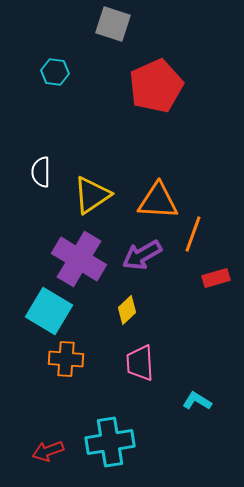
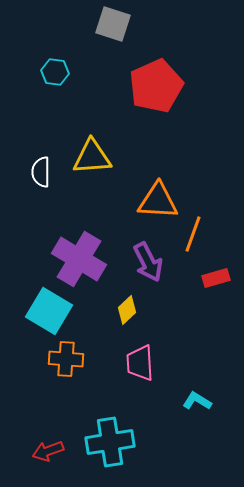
yellow triangle: moved 38 px up; rotated 30 degrees clockwise
purple arrow: moved 6 px right, 7 px down; rotated 87 degrees counterclockwise
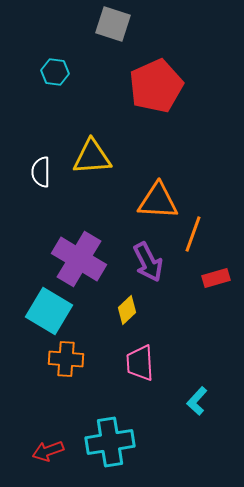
cyan L-shape: rotated 80 degrees counterclockwise
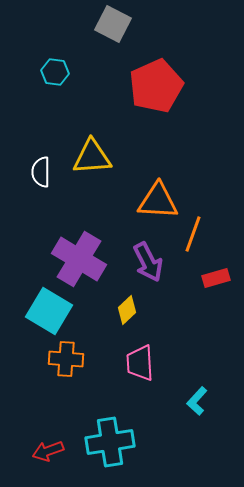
gray square: rotated 9 degrees clockwise
